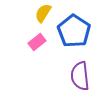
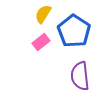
yellow semicircle: moved 1 px down
pink rectangle: moved 4 px right
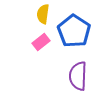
yellow semicircle: rotated 24 degrees counterclockwise
purple semicircle: moved 2 px left; rotated 8 degrees clockwise
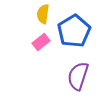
blue pentagon: rotated 8 degrees clockwise
purple semicircle: rotated 16 degrees clockwise
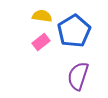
yellow semicircle: moved 1 px left, 2 px down; rotated 90 degrees clockwise
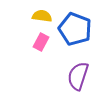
blue pentagon: moved 1 px right, 2 px up; rotated 20 degrees counterclockwise
pink rectangle: rotated 24 degrees counterclockwise
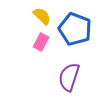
yellow semicircle: rotated 36 degrees clockwise
purple semicircle: moved 9 px left, 1 px down
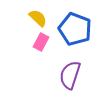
yellow semicircle: moved 4 px left, 2 px down
purple semicircle: moved 1 px right, 2 px up
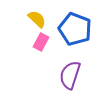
yellow semicircle: moved 1 px left, 1 px down
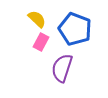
purple semicircle: moved 8 px left, 7 px up
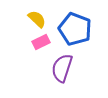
pink rectangle: rotated 36 degrees clockwise
